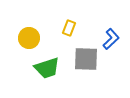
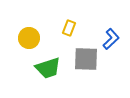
green trapezoid: moved 1 px right
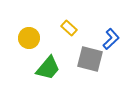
yellow rectangle: rotated 70 degrees counterclockwise
gray square: moved 4 px right; rotated 12 degrees clockwise
green trapezoid: rotated 32 degrees counterclockwise
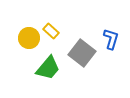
yellow rectangle: moved 18 px left, 3 px down
blue L-shape: rotated 30 degrees counterclockwise
gray square: moved 8 px left, 6 px up; rotated 24 degrees clockwise
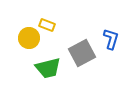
yellow rectangle: moved 4 px left, 6 px up; rotated 21 degrees counterclockwise
gray square: rotated 24 degrees clockwise
green trapezoid: rotated 36 degrees clockwise
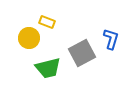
yellow rectangle: moved 3 px up
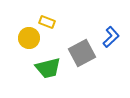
blue L-shape: moved 2 px up; rotated 30 degrees clockwise
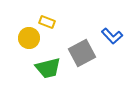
blue L-shape: moved 1 px right, 1 px up; rotated 90 degrees clockwise
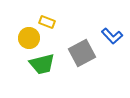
green trapezoid: moved 6 px left, 4 px up
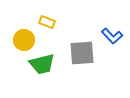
yellow circle: moved 5 px left, 2 px down
gray square: rotated 24 degrees clockwise
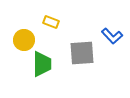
yellow rectangle: moved 4 px right
green trapezoid: rotated 76 degrees counterclockwise
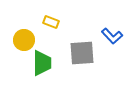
green trapezoid: moved 1 px up
